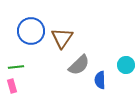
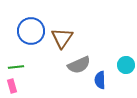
gray semicircle: rotated 20 degrees clockwise
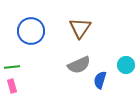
brown triangle: moved 18 px right, 10 px up
green line: moved 4 px left
blue semicircle: rotated 18 degrees clockwise
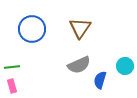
blue circle: moved 1 px right, 2 px up
cyan circle: moved 1 px left, 1 px down
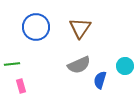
blue circle: moved 4 px right, 2 px up
green line: moved 3 px up
pink rectangle: moved 9 px right
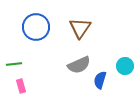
green line: moved 2 px right
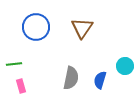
brown triangle: moved 2 px right
gray semicircle: moved 8 px left, 13 px down; rotated 55 degrees counterclockwise
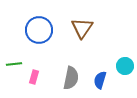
blue circle: moved 3 px right, 3 px down
pink rectangle: moved 13 px right, 9 px up; rotated 32 degrees clockwise
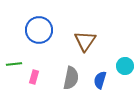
brown triangle: moved 3 px right, 13 px down
